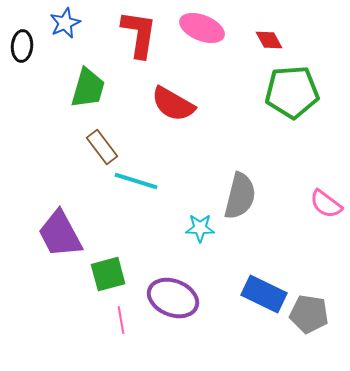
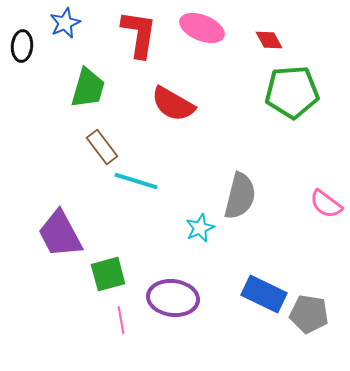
cyan star: rotated 24 degrees counterclockwise
purple ellipse: rotated 15 degrees counterclockwise
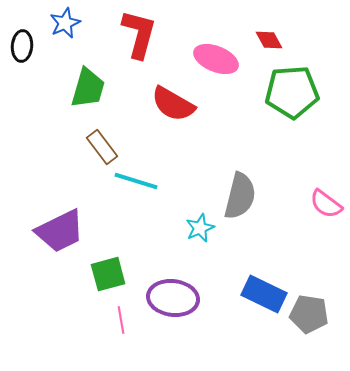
pink ellipse: moved 14 px right, 31 px down
red L-shape: rotated 6 degrees clockwise
purple trapezoid: moved 3 px up; rotated 88 degrees counterclockwise
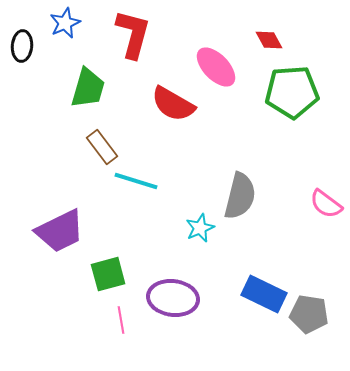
red L-shape: moved 6 px left
pink ellipse: moved 8 px down; rotated 24 degrees clockwise
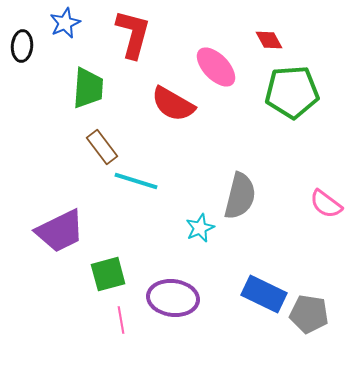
green trapezoid: rotated 12 degrees counterclockwise
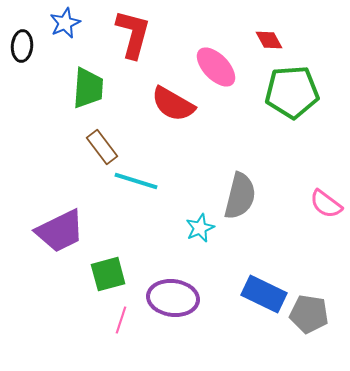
pink line: rotated 28 degrees clockwise
